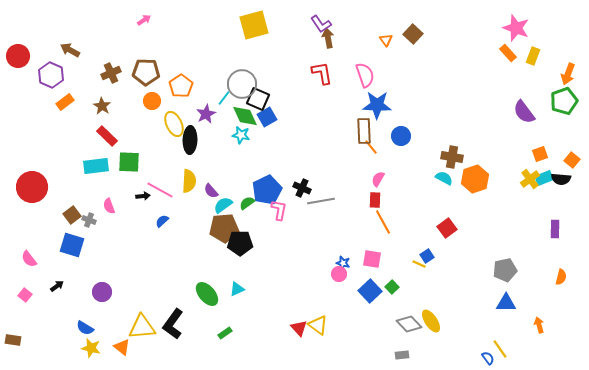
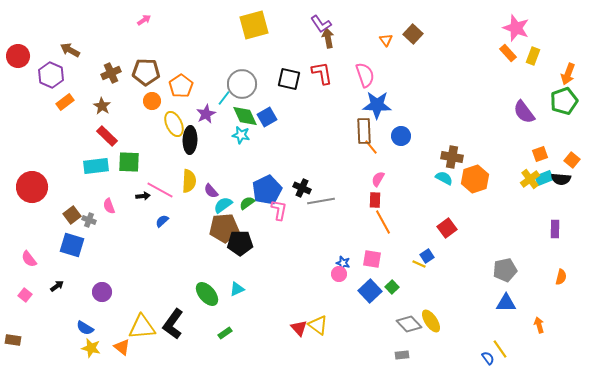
black square at (258, 99): moved 31 px right, 20 px up; rotated 10 degrees counterclockwise
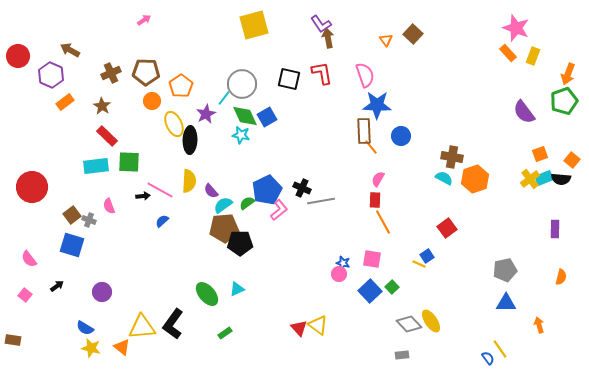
pink L-shape at (279, 210): rotated 40 degrees clockwise
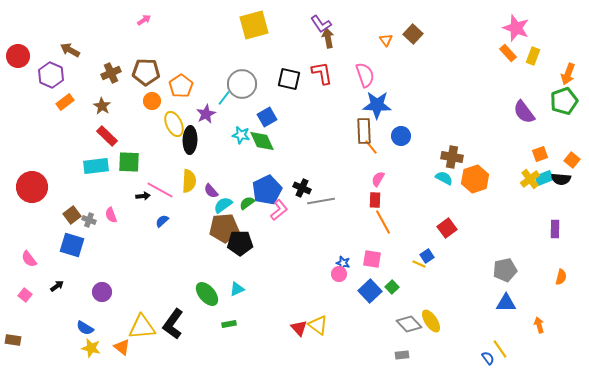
green diamond at (245, 116): moved 17 px right, 25 px down
pink semicircle at (109, 206): moved 2 px right, 9 px down
green rectangle at (225, 333): moved 4 px right, 9 px up; rotated 24 degrees clockwise
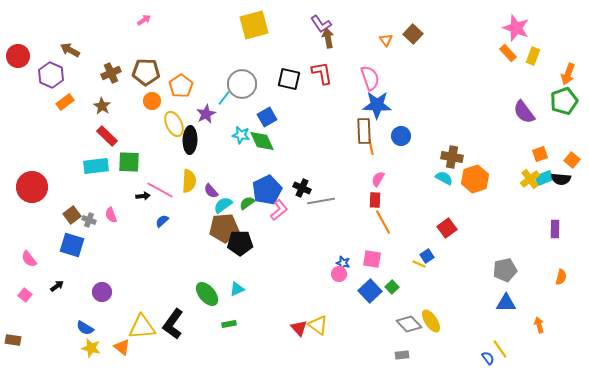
pink semicircle at (365, 75): moved 5 px right, 3 px down
orange line at (371, 147): rotated 28 degrees clockwise
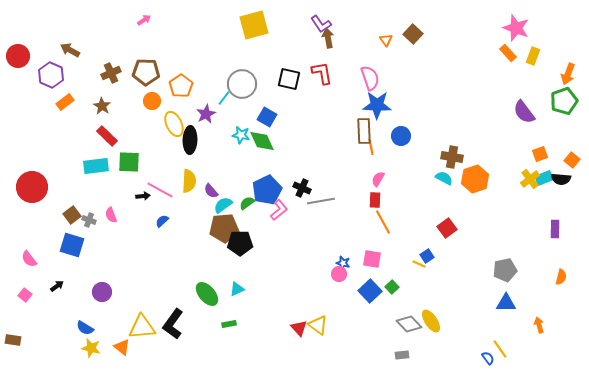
blue square at (267, 117): rotated 30 degrees counterclockwise
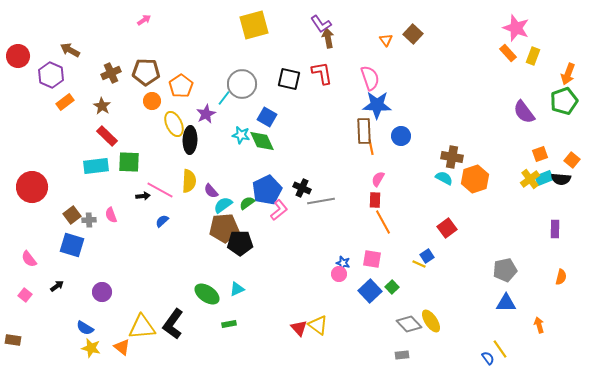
gray cross at (89, 220): rotated 24 degrees counterclockwise
green ellipse at (207, 294): rotated 15 degrees counterclockwise
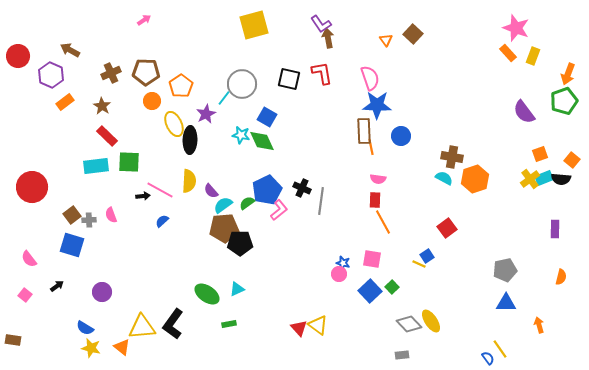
pink semicircle at (378, 179): rotated 112 degrees counterclockwise
gray line at (321, 201): rotated 72 degrees counterclockwise
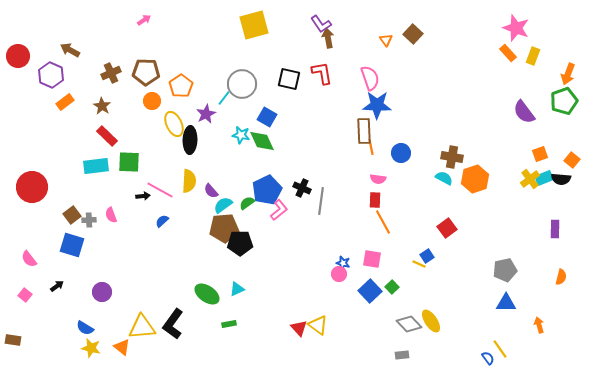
blue circle at (401, 136): moved 17 px down
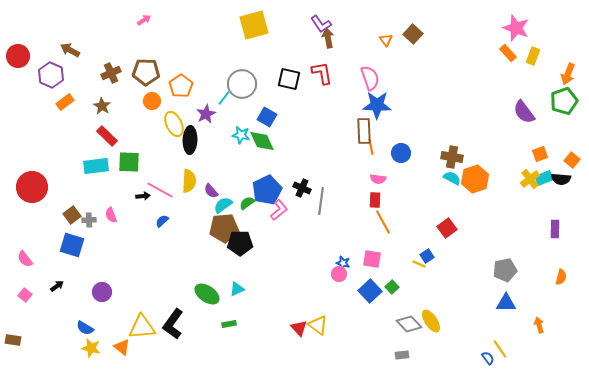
cyan semicircle at (444, 178): moved 8 px right
pink semicircle at (29, 259): moved 4 px left
